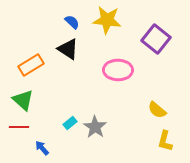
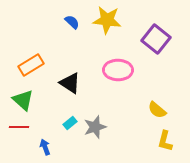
black triangle: moved 2 px right, 34 px down
gray star: rotated 20 degrees clockwise
blue arrow: moved 3 px right, 1 px up; rotated 21 degrees clockwise
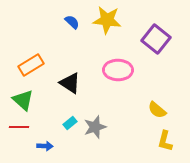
blue arrow: moved 1 px up; rotated 112 degrees clockwise
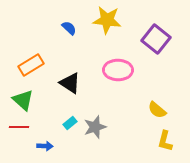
blue semicircle: moved 3 px left, 6 px down
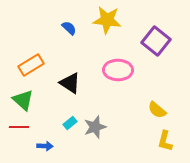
purple square: moved 2 px down
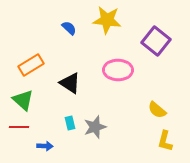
cyan rectangle: rotated 64 degrees counterclockwise
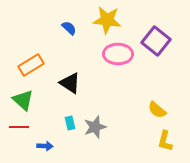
pink ellipse: moved 16 px up
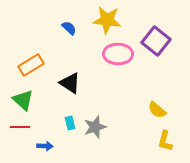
red line: moved 1 px right
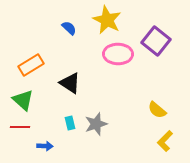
yellow star: rotated 20 degrees clockwise
gray star: moved 1 px right, 3 px up
yellow L-shape: rotated 30 degrees clockwise
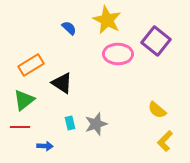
black triangle: moved 8 px left
green triangle: moved 1 px right; rotated 40 degrees clockwise
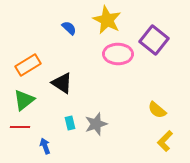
purple square: moved 2 px left, 1 px up
orange rectangle: moved 3 px left
blue arrow: rotated 112 degrees counterclockwise
